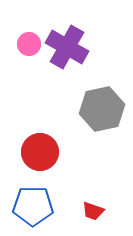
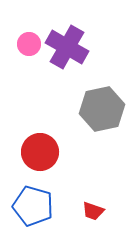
blue pentagon: rotated 15 degrees clockwise
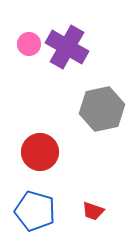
blue pentagon: moved 2 px right, 5 px down
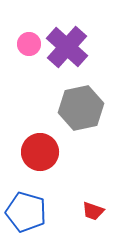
purple cross: rotated 12 degrees clockwise
gray hexagon: moved 21 px left, 1 px up
blue pentagon: moved 9 px left, 1 px down
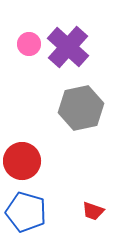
purple cross: moved 1 px right
red circle: moved 18 px left, 9 px down
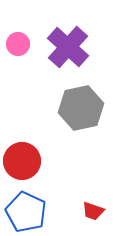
pink circle: moved 11 px left
blue pentagon: rotated 9 degrees clockwise
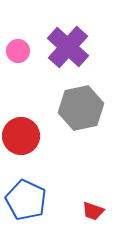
pink circle: moved 7 px down
red circle: moved 1 px left, 25 px up
blue pentagon: moved 12 px up
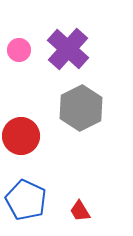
purple cross: moved 2 px down
pink circle: moved 1 px right, 1 px up
gray hexagon: rotated 15 degrees counterclockwise
red trapezoid: moved 13 px left; rotated 40 degrees clockwise
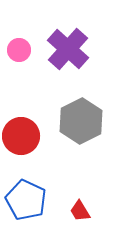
gray hexagon: moved 13 px down
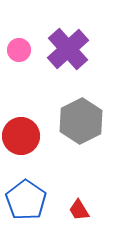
purple cross: rotated 6 degrees clockwise
blue pentagon: rotated 9 degrees clockwise
red trapezoid: moved 1 px left, 1 px up
